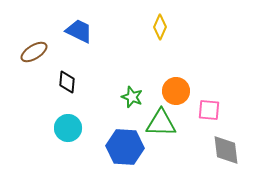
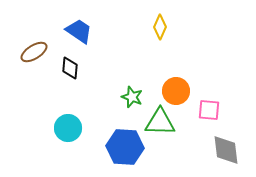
blue trapezoid: rotated 8 degrees clockwise
black diamond: moved 3 px right, 14 px up
green triangle: moved 1 px left, 1 px up
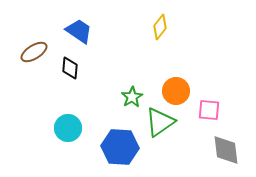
yellow diamond: rotated 15 degrees clockwise
green star: rotated 20 degrees clockwise
green triangle: rotated 36 degrees counterclockwise
blue hexagon: moved 5 px left
